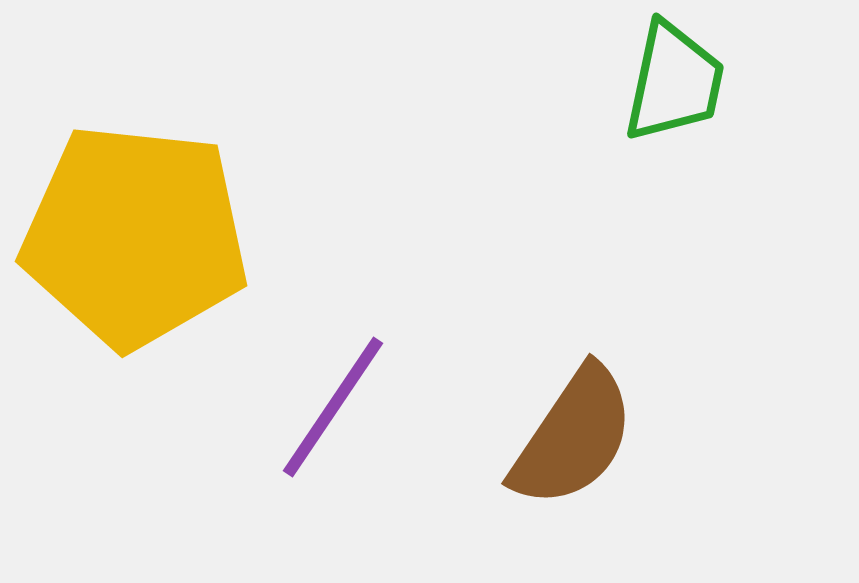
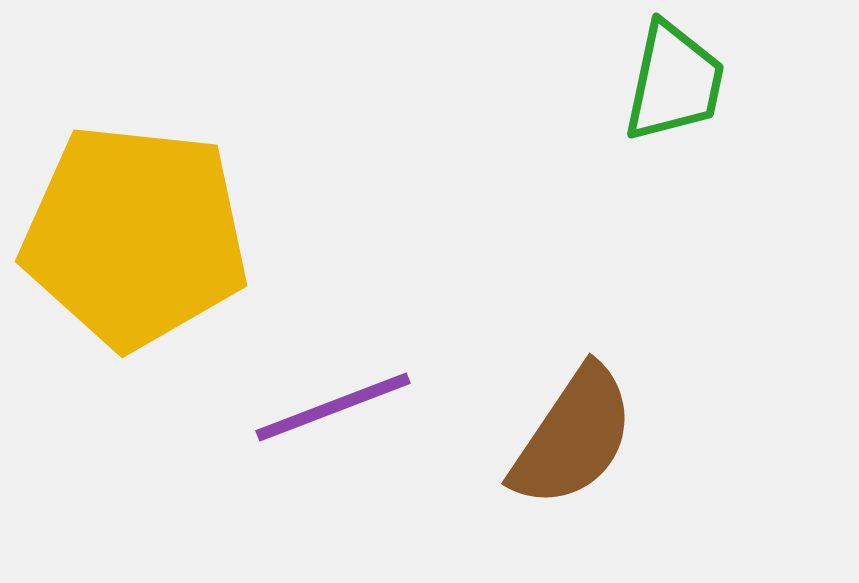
purple line: rotated 35 degrees clockwise
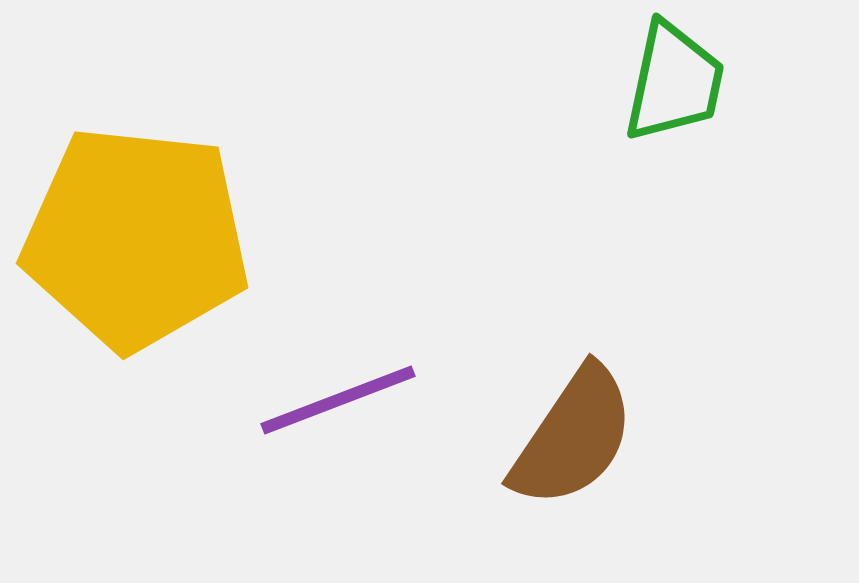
yellow pentagon: moved 1 px right, 2 px down
purple line: moved 5 px right, 7 px up
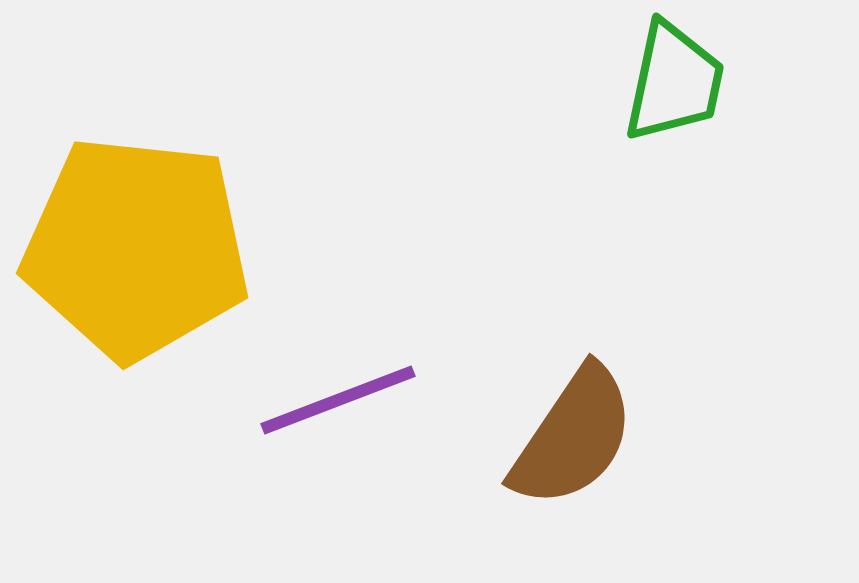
yellow pentagon: moved 10 px down
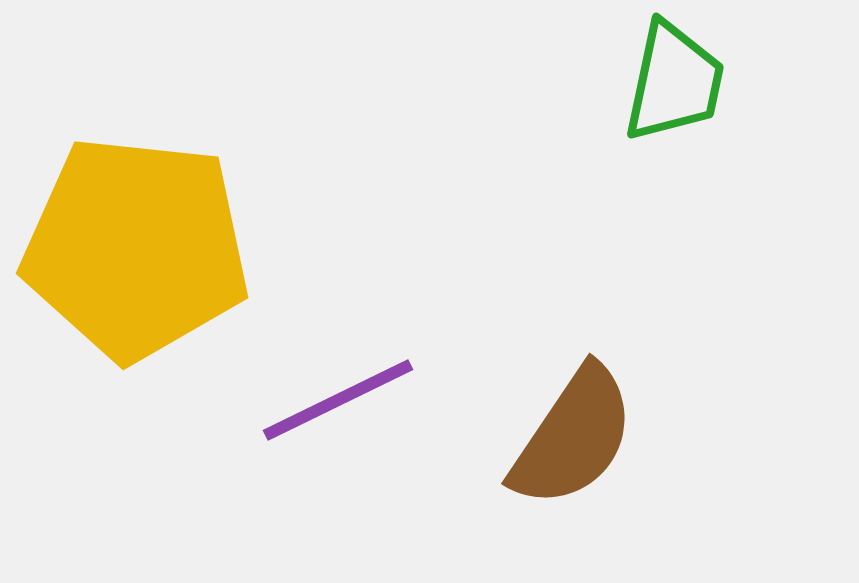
purple line: rotated 5 degrees counterclockwise
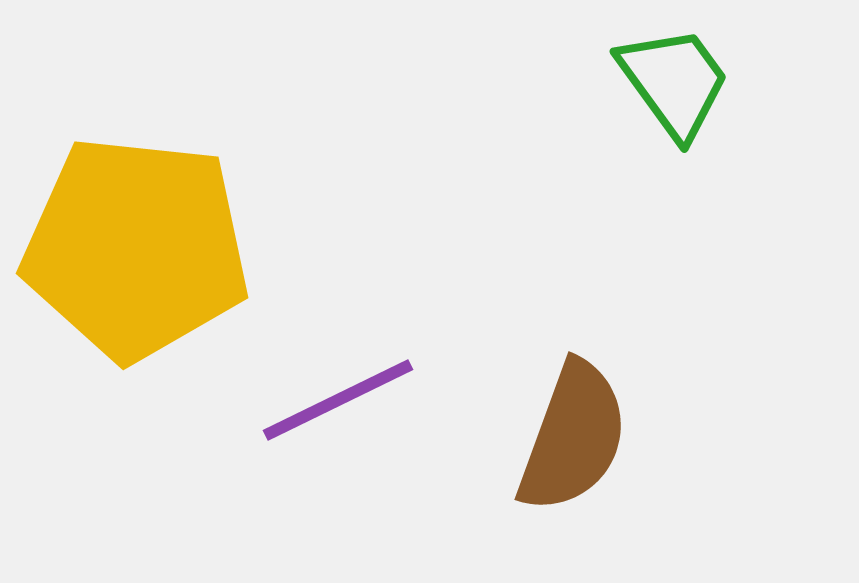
green trapezoid: rotated 48 degrees counterclockwise
brown semicircle: rotated 14 degrees counterclockwise
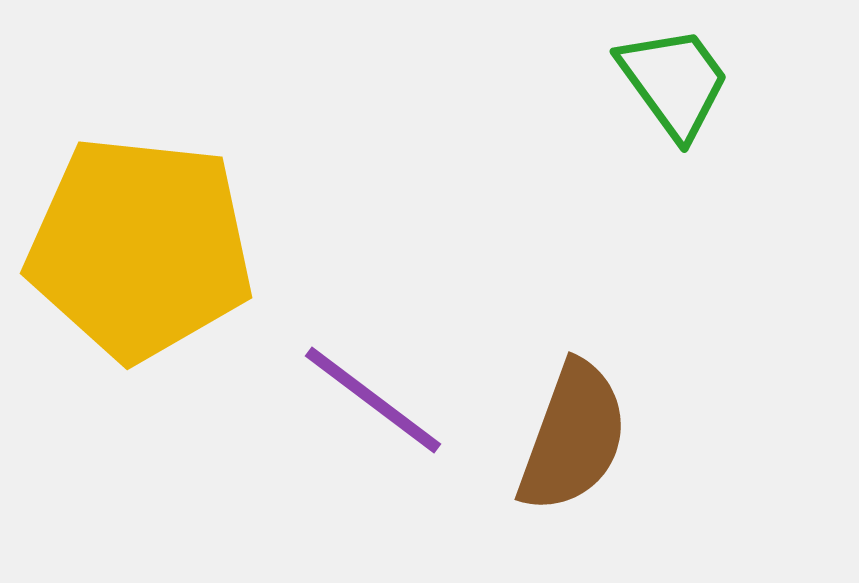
yellow pentagon: moved 4 px right
purple line: moved 35 px right; rotated 63 degrees clockwise
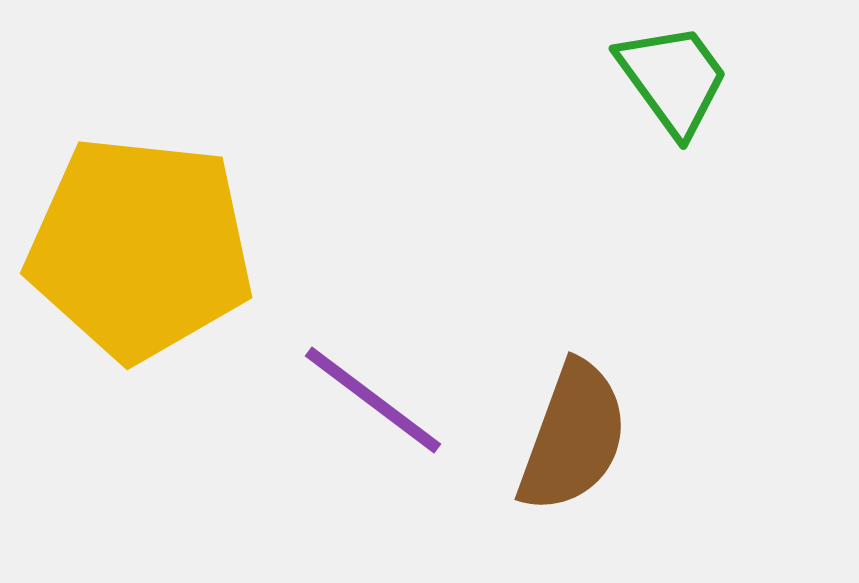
green trapezoid: moved 1 px left, 3 px up
